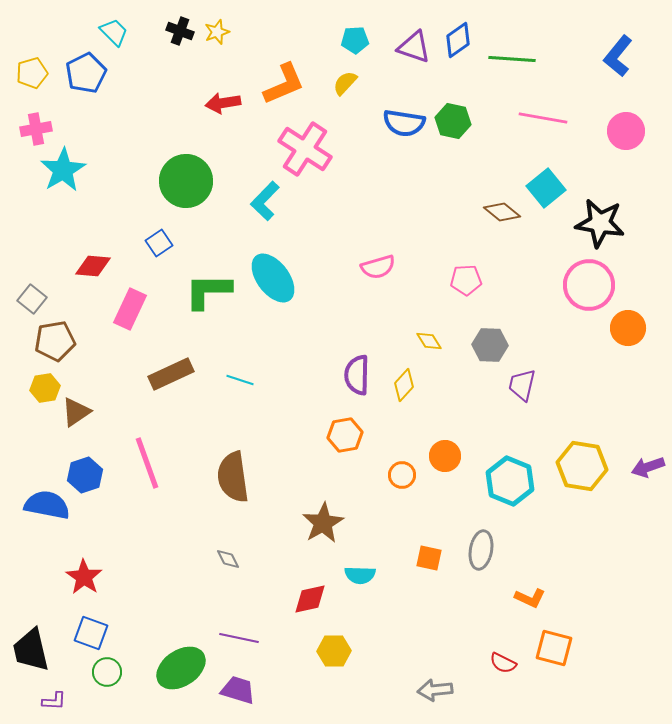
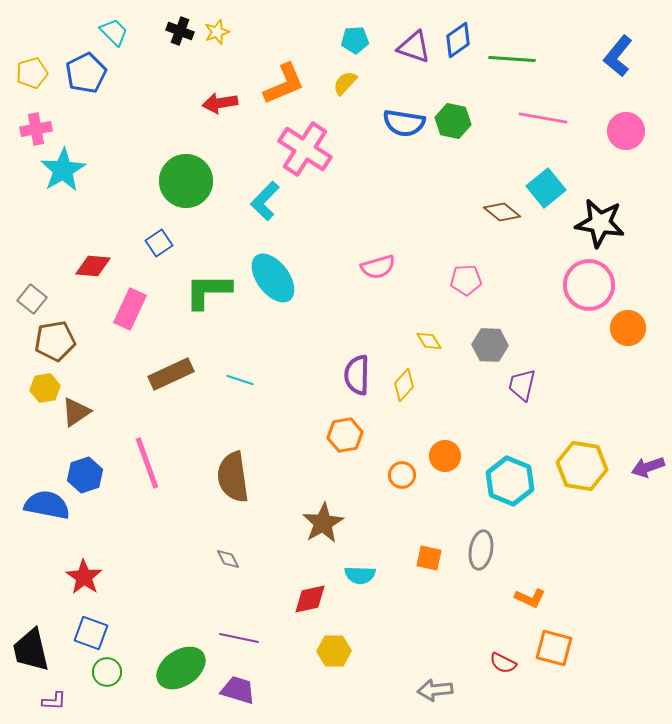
red arrow at (223, 103): moved 3 px left
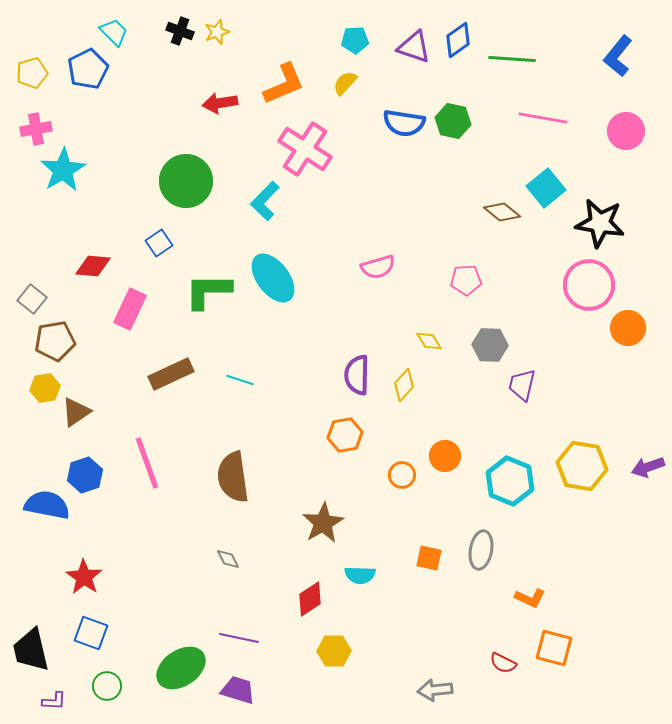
blue pentagon at (86, 73): moved 2 px right, 4 px up
red diamond at (310, 599): rotated 21 degrees counterclockwise
green circle at (107, 672): moved 14 px down
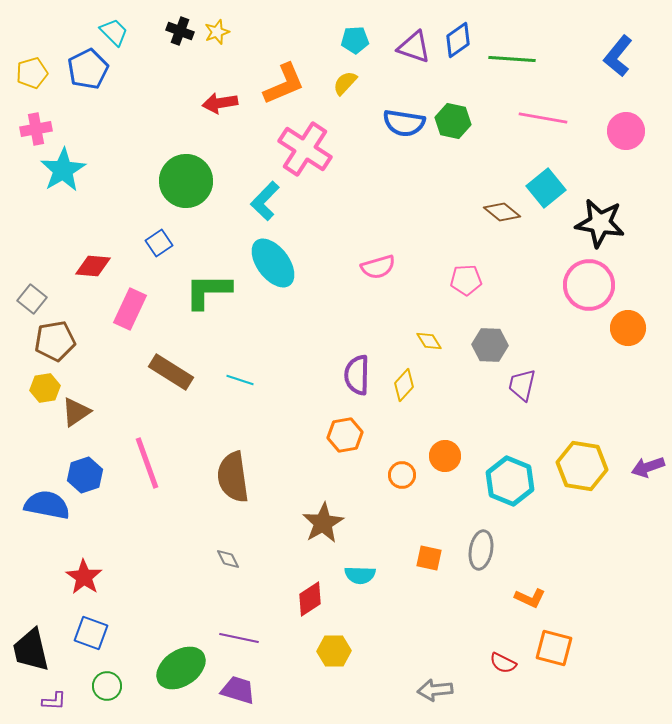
cyan ellipse at (273, 278): moved 15 px up
brown rectangle at (171, 374): moved 2 px up; rotated 57 degrees clockwise
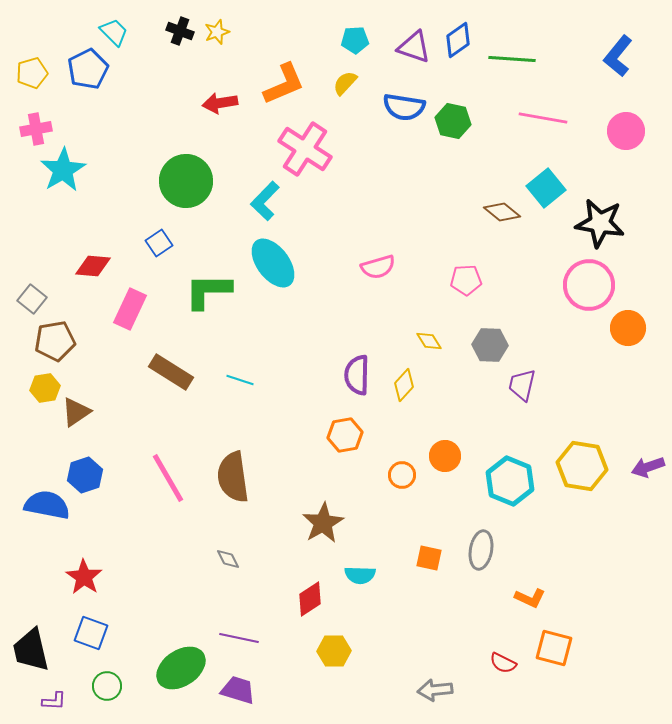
blue semicircle at (404, 123): moved 16 px up
pink line at (147, 463): moved 21 px right, 15 px down; rotated 10 degrees counterclockwise
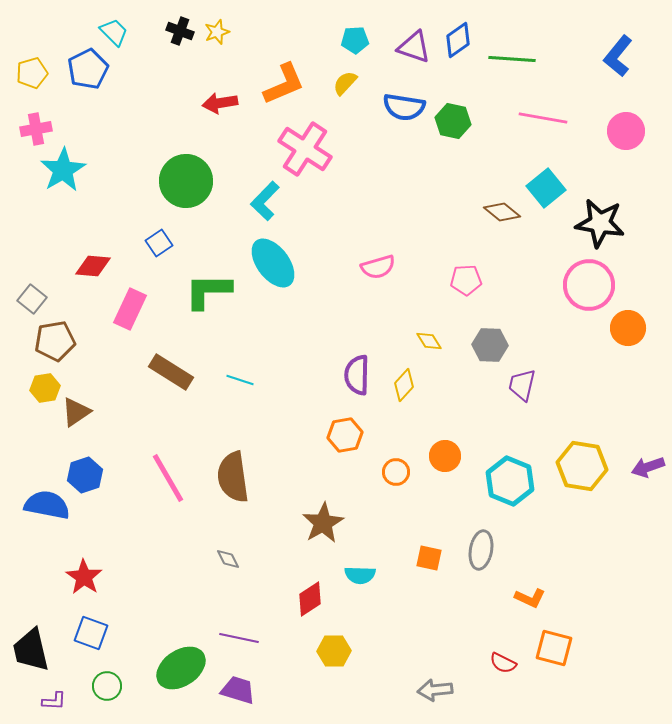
orange circle at (402, 475): moved 6 px left, 3 px up
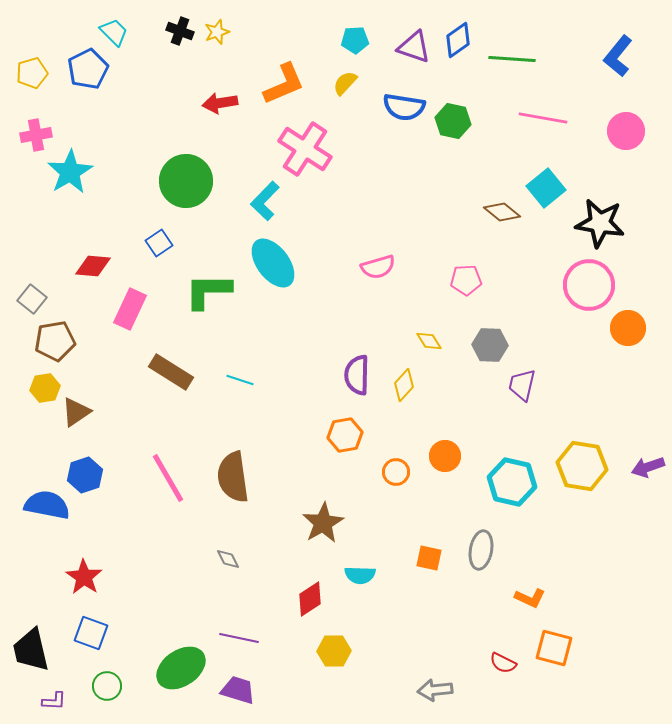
pink cross at (36, 129): moved 6 px down
cyan star at (63, 170): moved 7 px right, 2 px down
cyan hexagon at (510, 481): moved 2 px right, 1 px down; rotated 9 degrees counterclockwise
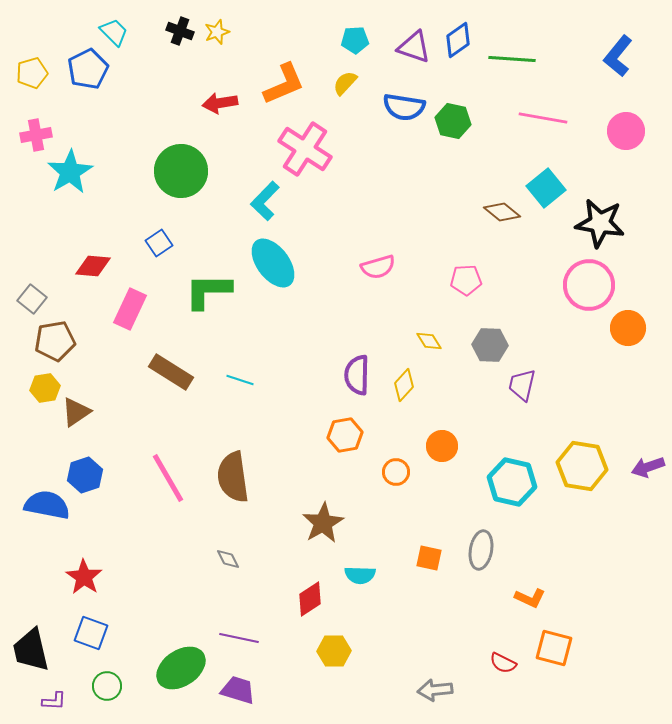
green circle at (186, 181): moved 5 px left, 10 px up
orange circle at (445, 456): moved 3 px left, 10 px up
